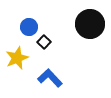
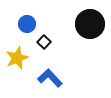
blue circle: moved 2 px left, 3 px up
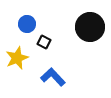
black circle: moved 3 px down
black square: rotated 16 degrees counterclockwise
blue L-shape: moved 3 px right, 1 px up
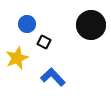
black circle: moved 1 px right, 2 px up
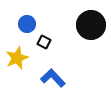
blue L-shape: moved 1 px down
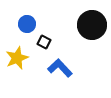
black circle: moved 1 px right
blue L-shape: moved 7 px right, 10 px up
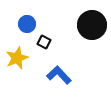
blue L-shape: moved 1 px left, 7 px down
